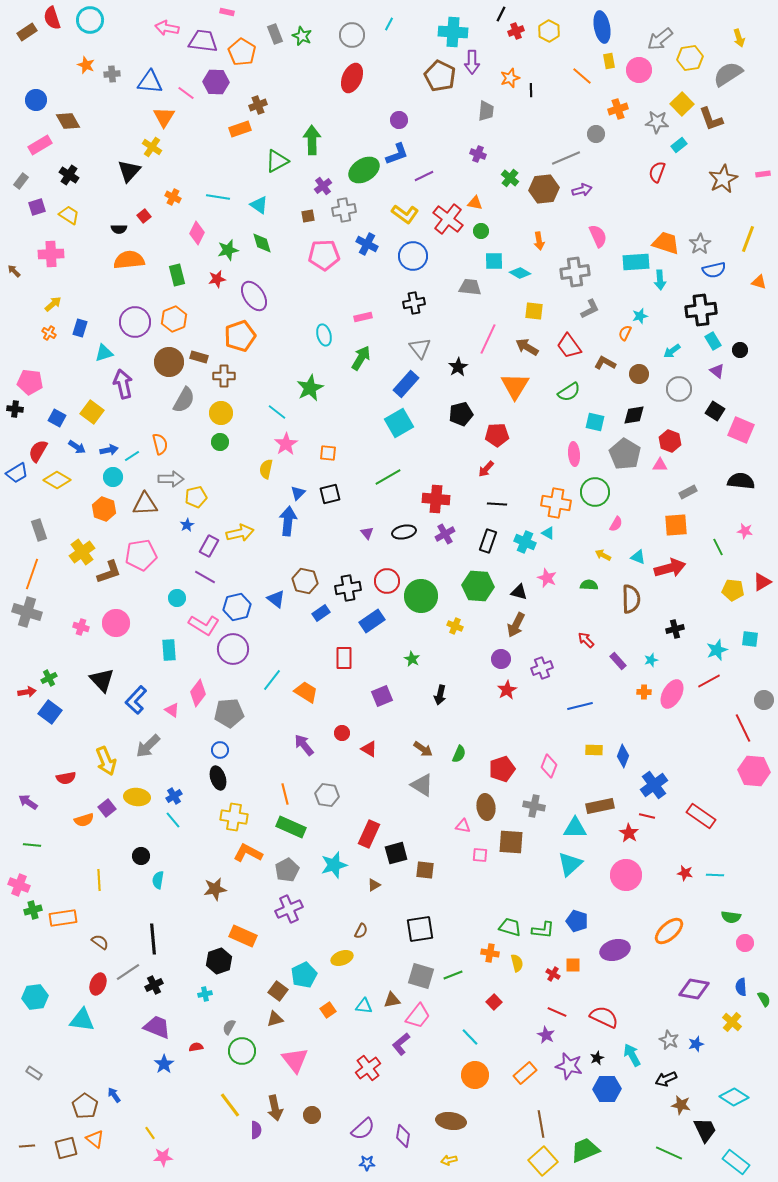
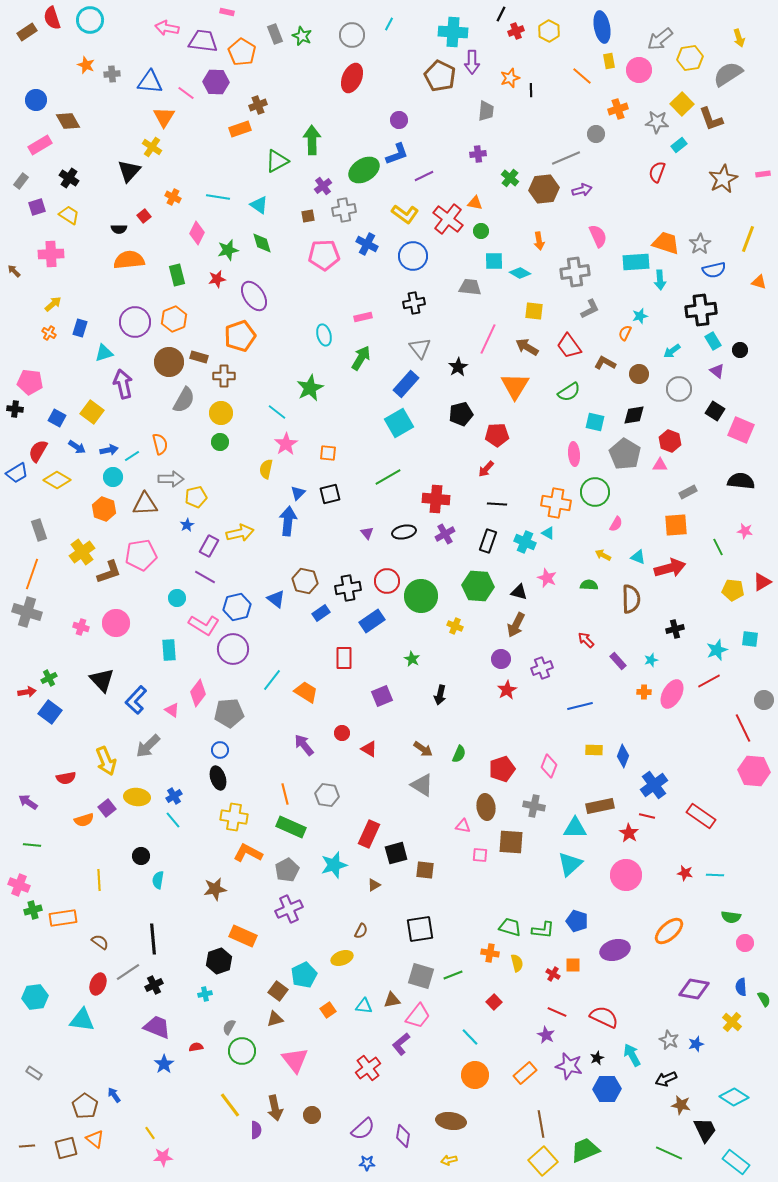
purple cross at (478, 154): rotated 28 degrees counterclockwise
black cross at (69, 175): moved 3 px down
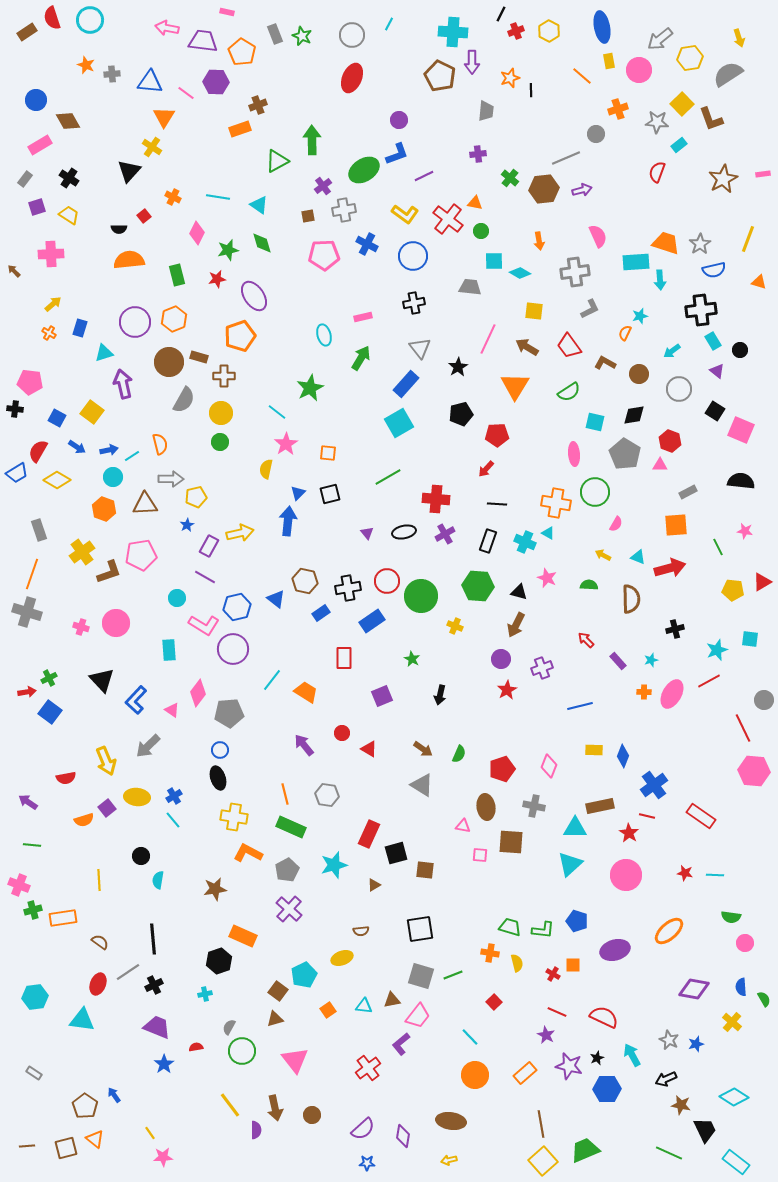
gray rectangle at (21, 181): moved 4 px right, 2 px up
purple cross at (289, 909): rotated 24 degrees counterclockwise
brown semicircle at (361, 931): rotated 56 degrees clockwise
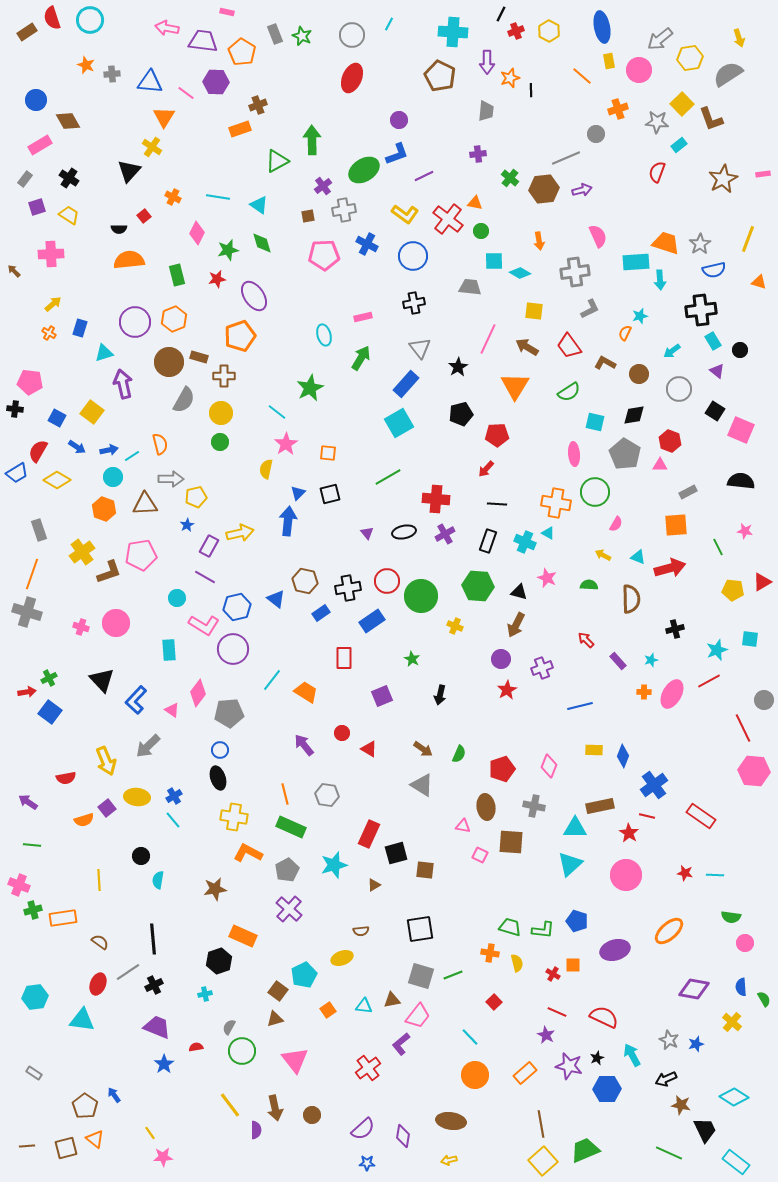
purple arrow at (472, 62): moved 15 px right
pink square at (480, 855): rotated 21 degrees clockwise
